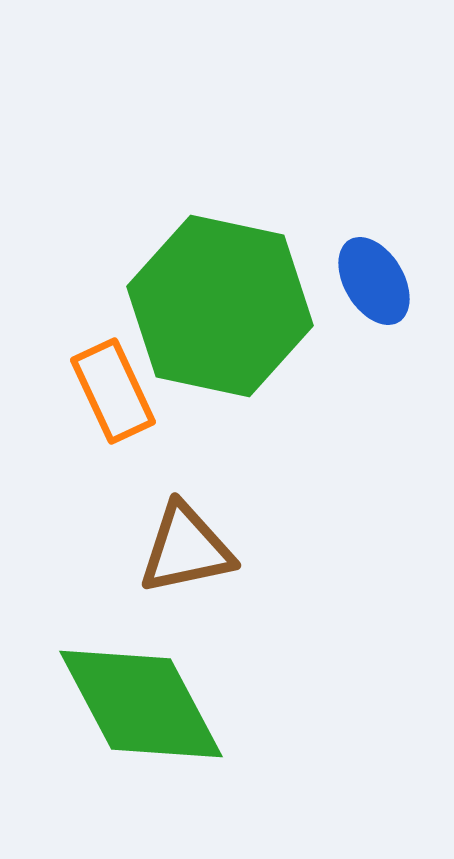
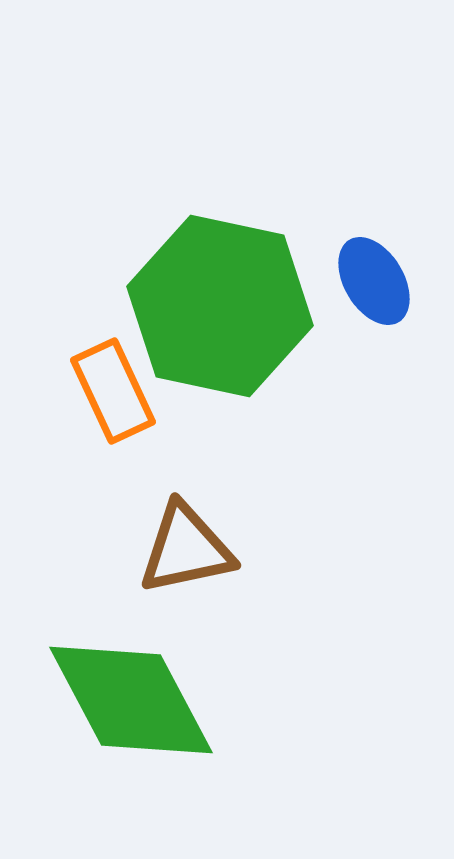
green diamond: moved 10 px left, 4 px up
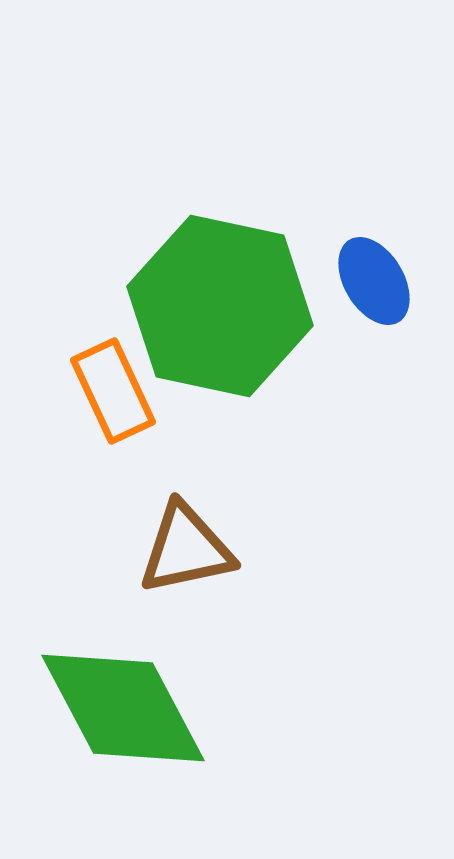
green diamond: moved 8 px left, 8 px down
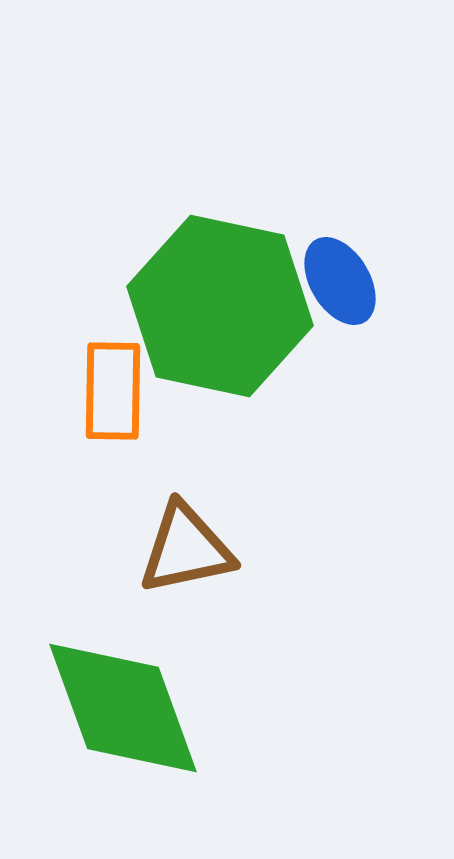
blue ellipse: moved 34 px left
orange rectangle: rotated 26 degrees clockwise
green diamond: rotated 8 degrees clockwise
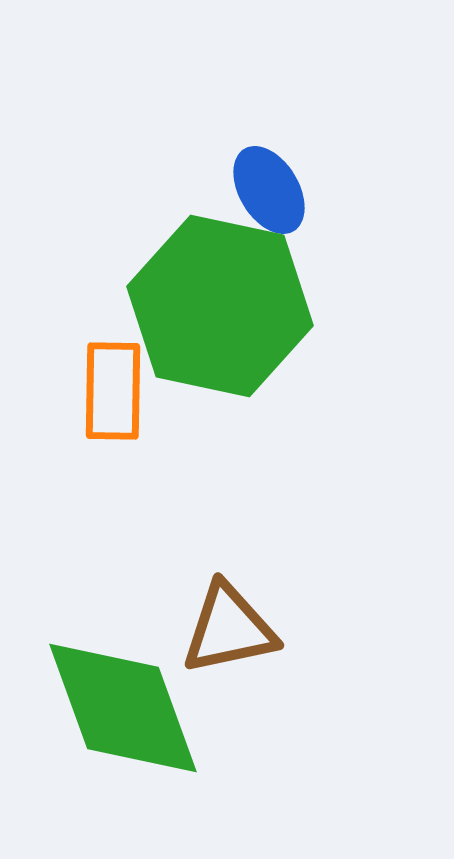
blue ellipse: moved 71 px left, 91 px up
brown triangle: moved 43 px right, 80 px down
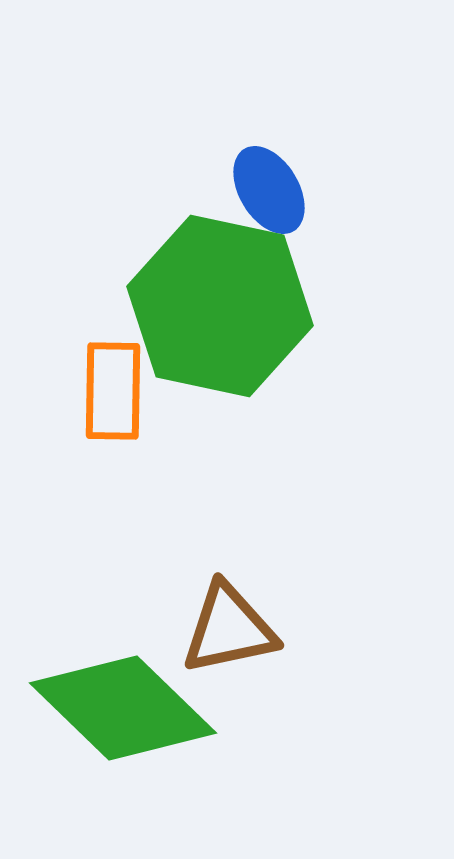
green diamond: rotated 26 degrees counterclockwise
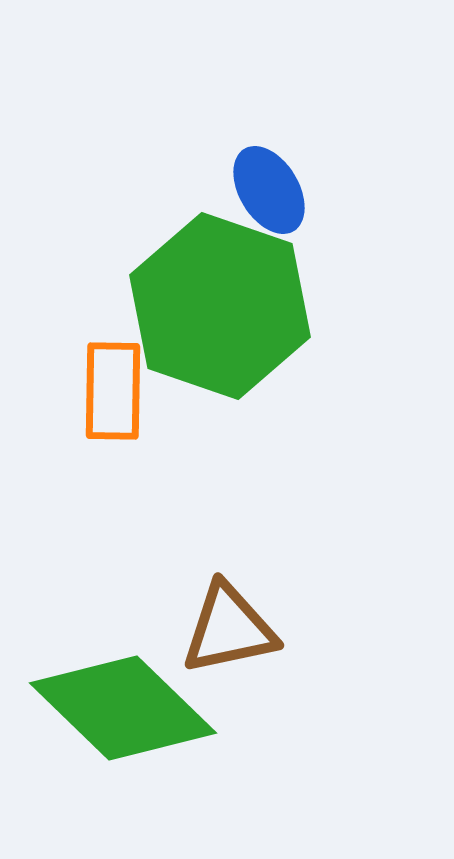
green hexagon: rotated 7 degrees clockwise
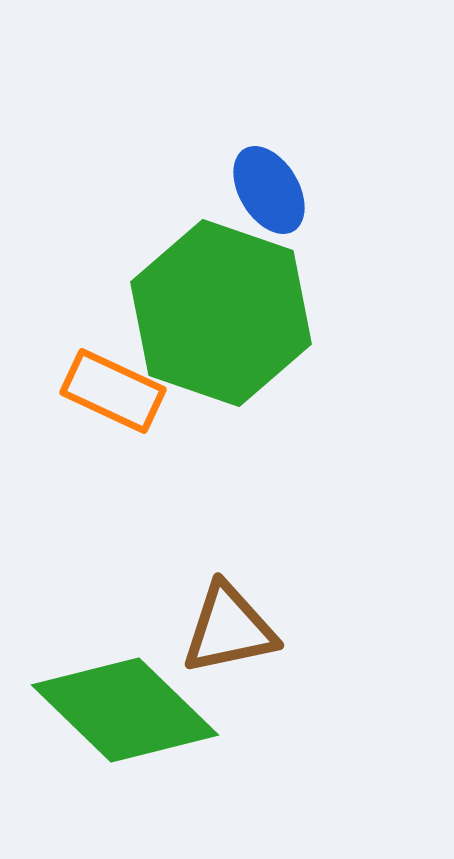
green hexagon: moved 1 px right, 7 px down
orange rectangle: rotated 66 degrees counterclockwise
green diamond: moved 2 px right, 2 px down
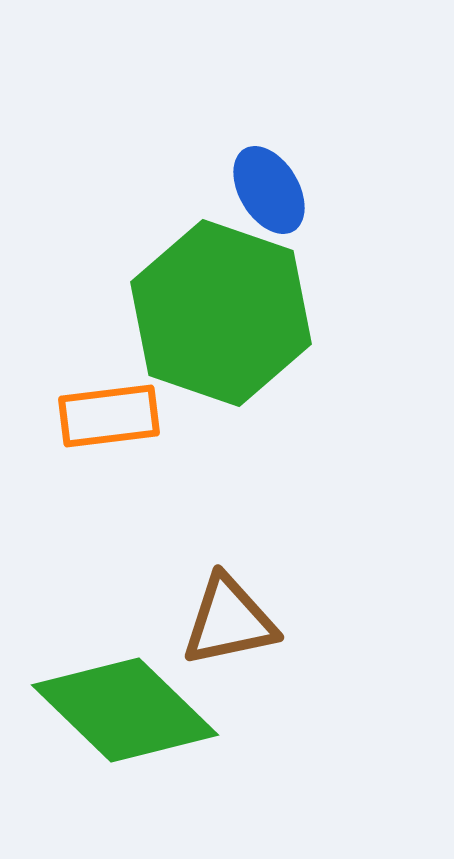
orange rectangle: moved 4 px left, 25 px down; rotated 32 degrees counterclockwise
brown triangle: moved 8 px up
